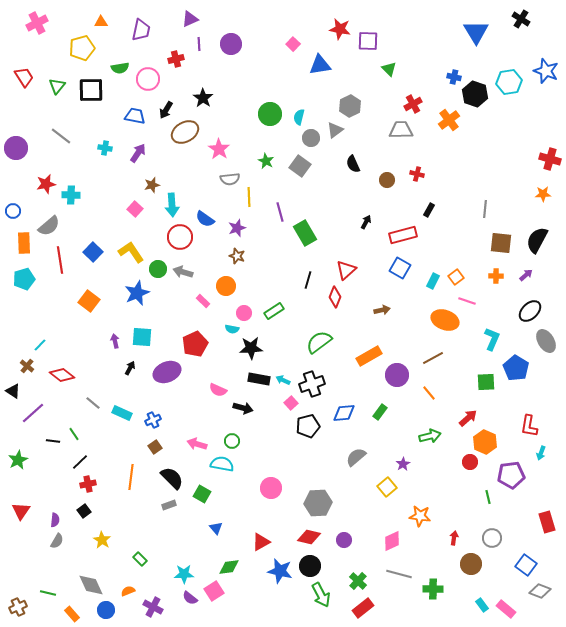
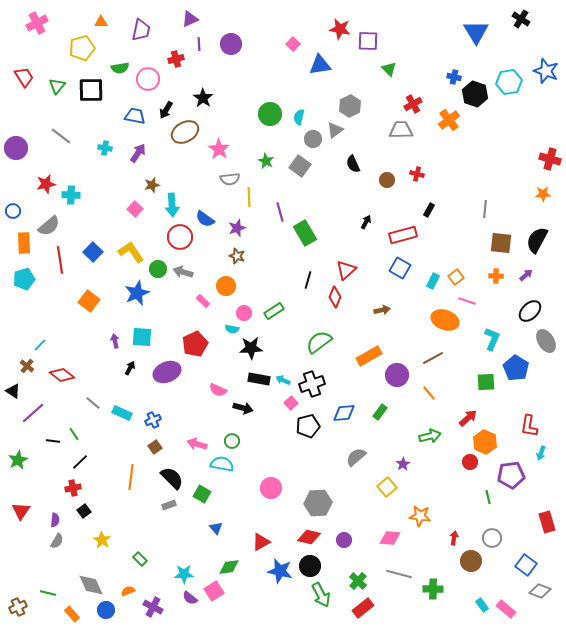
gray circle at (311, 138): moved 2 px right, 1 px down
red cross at (88, 484): moved 15 px left, 4 px down
pink diamond at (392, 541): moved 2 px left, 3 px up; rotated 30 degrees clockwise
brown circle at (471, 564): moved 3 px up
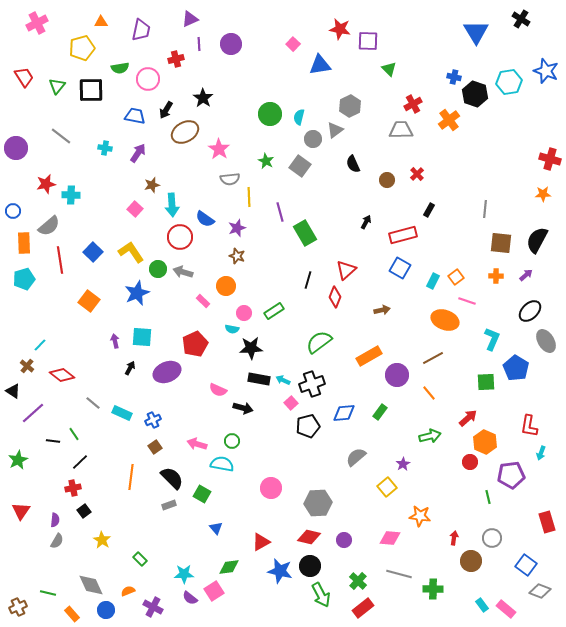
red cross at (417, 174): rotated 32 degrees clockwise
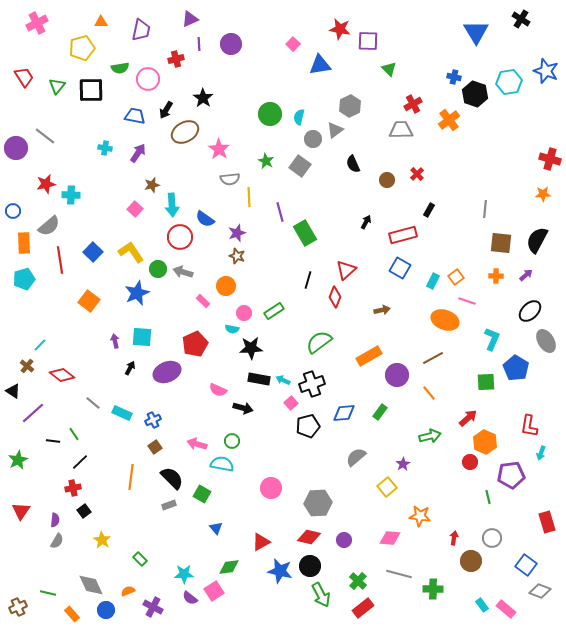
gray line at (61, 136): moved 16 px left
purple star at (237, 228): moved 5 px down
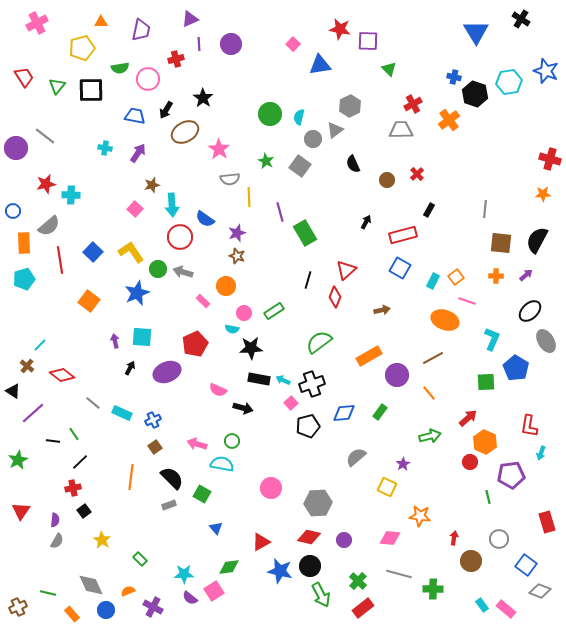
yellow square at (387, 487): rotated 24 degrees counterclockwise
gray circle at (492, 538): moved 7 px right, 1 px down
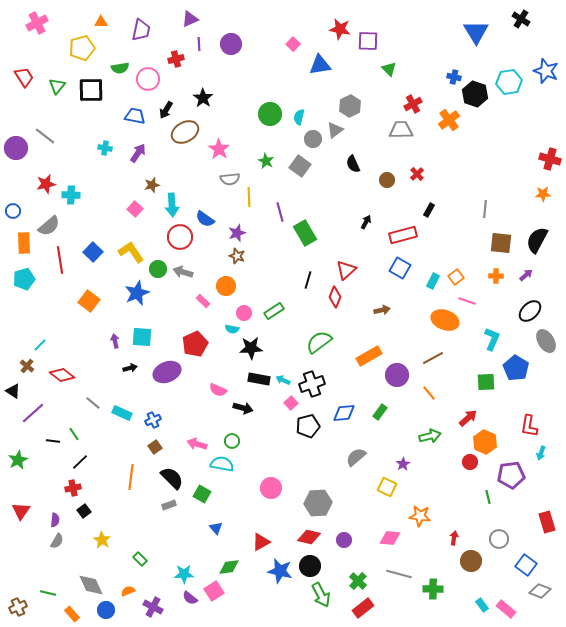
black arrow at (130, 368): rotated 48 degrees clockwise
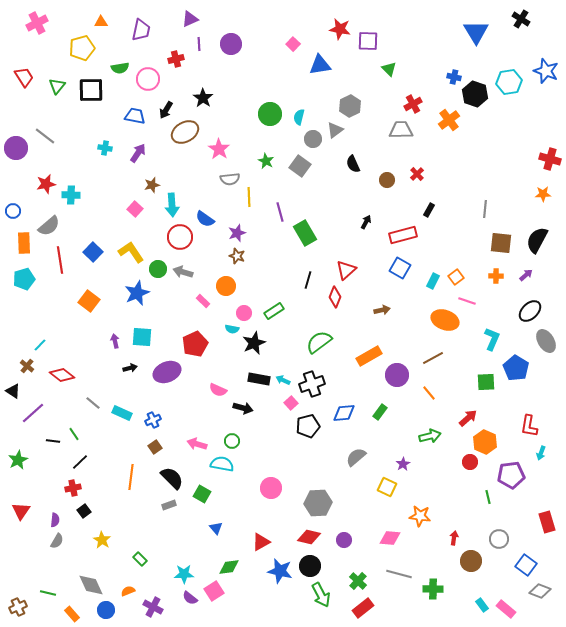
black star at (251, 348): moved 3 px right, 5 px up; rotated 20 degrees counterclockwise
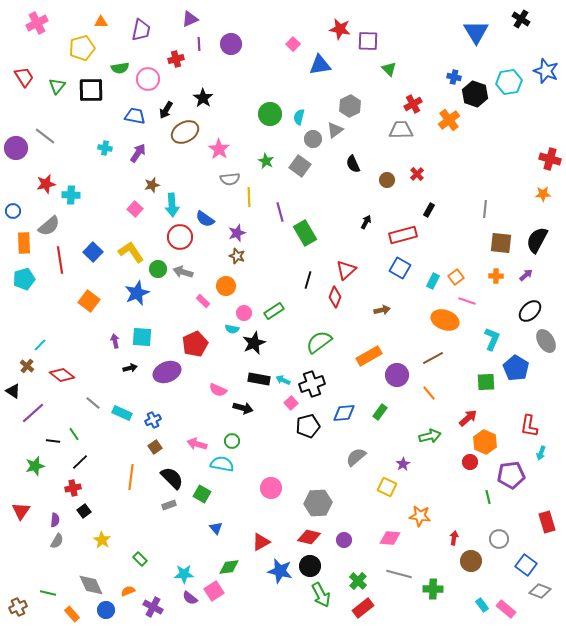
green star at (18, 460): moved 17 px right, 6 px down; rotated 12 degrees clockwise
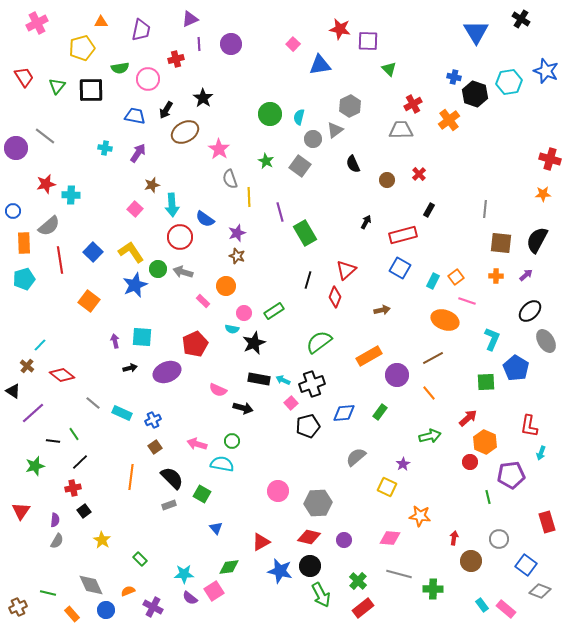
red cross at (417, 174): moved 2 px right
gray semicircle at (230, 179): rotated 78 degrees clockwise
blue star at (137, 293): moved 2 px left, 8 px up
pink circle at (271, 488): moved 7 px right, 3 px down
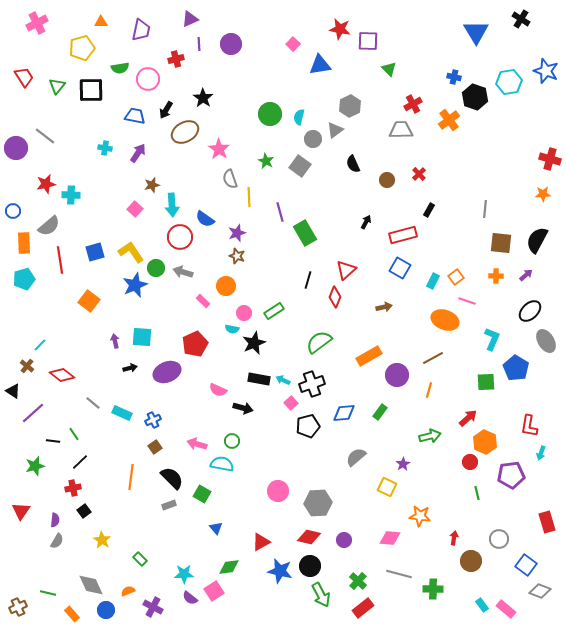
black hexagon at (475, 94): moved 3 px down
blue square at (93, 252): moved 2 px right; rotated 30 degrees clockwise
green circle at (158, 269): moved 2 px left, 1 px up
brown arrow at (382, 310): moved 2 px right, 3 px up
orange line at (429, 393): moved 3 px up; rotated 56 degrees clockwise
green line at (488, 497): moved 11 px left, 4 px up
